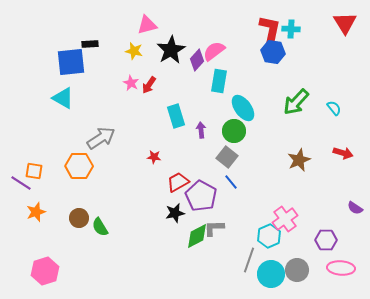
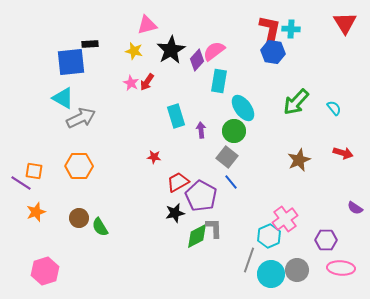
red arrow at (149, 85): moved 2 px left, 3 px up
gray arrow at (101, 138): moved 20 px left, 20 px up; rotated 8 degrees clockwise
gray L-shape at (214, 228): rotated 90 degrees clockwise
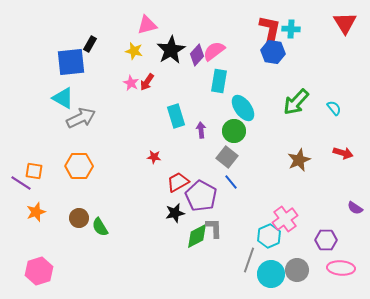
black rectangle at (90, 44): rotated 56 degrees counterclockwise
purple diamond at (197, 60): moved 5 px up
pink hexagon at (45, 271): moved 6 px left
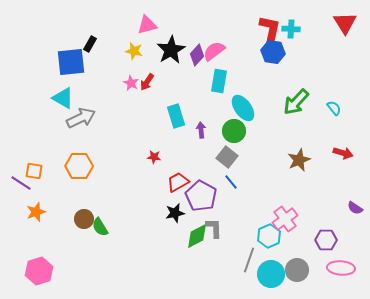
brown circle at (79, 218): moved 5 px right, 1 px down
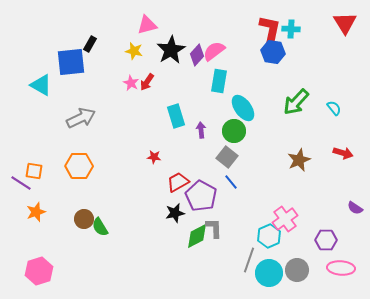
cyan triangle at (63, 98): moved 22 px left, 13 px up
cyan circle at (271, 274): moved 2 px left, 1 px up
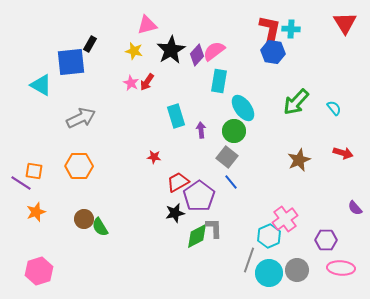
purple pentagon at (201, 196): moved 2 px left; rotated 8 degrees clockwise
purple semicircle at (355, 208): rotated 14 degrees clockwise
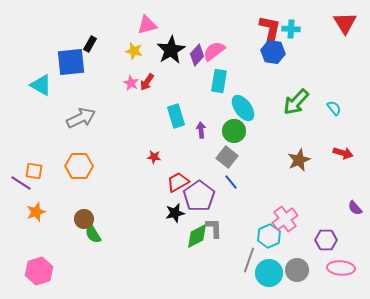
green semicircle at (100, 227): moved 7 px left, 7 px down
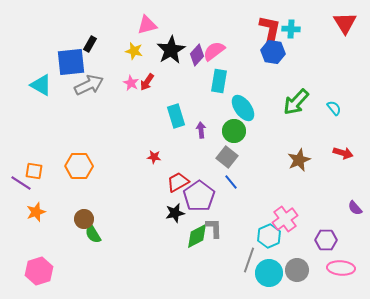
gray arrow at (81, 118): moved 8 px right, 33 px up
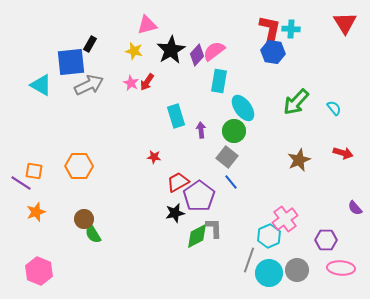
pink hexagon at (39, 271): rotated 20 degrees counterclockwise
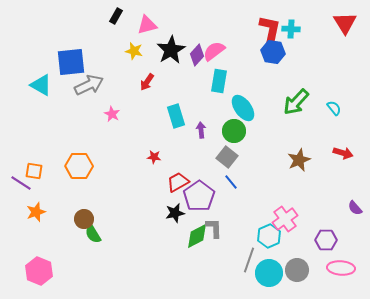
black rectangle at (90, 44): moved 26 px right, 28 px up
pink star at (131, 83): moved 19 px left, 31 px down
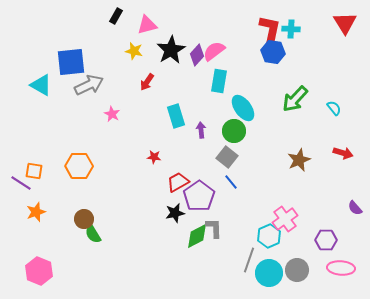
green arrow at (296, 102): moved 1 px left, 3 px up
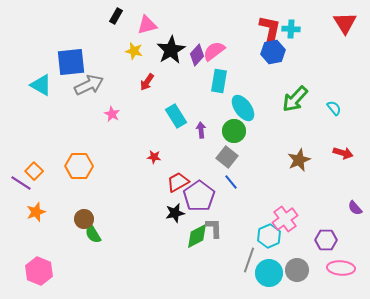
blue hexagon at (273, 52): rotated 20 degrees counterclockwise
cyan rectangle at (176, 116): rotated 15 degrees counterclockwise
orange square at (34, 171): rotated 36 degrees clockwise
